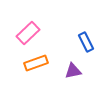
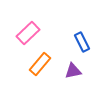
blue rectangle: moved 4 px left
orange rectangle: moved 4 px right, 1 px down; rotated 30 degrees counterclockwise
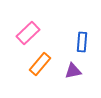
blue rectangle: rotated 30 degrees clockwise
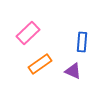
orange rectangle: rotated 15 degrees clockwise
purple triangle: rotated 36 degrees clockwise
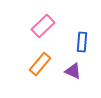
pink rectangle: moved 15 px right, 7 px up
orange rectangle: rotated 15 degrees counterclockwise
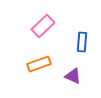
orange rectangle: moved 1 px left; rotated 30 degrees clockwise
purple triangle: moved 5 px down
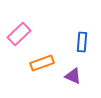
pink rectangle: moved 24 px left, 8 px down
orange rectangle: moved 3 px right, 1 px up
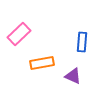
orange rectangle: rotated 10 degrees clockwise
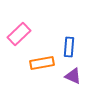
blue rectangle: moved 13 px left, 5 px down
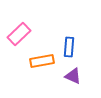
orange rectangle: moved 2 px up
